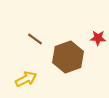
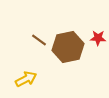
brown line: moved 4 px right, 1 px down
brown hexagon: moved 10 px up; rotated 8 degrees clockwise
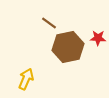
brown line: moved 10 px right, 17 px up
yellow arrow: rotated 40 degrees counterclockwise
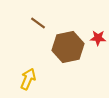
brown line: moved 11 px left
yellow arrow: moved 2 px right
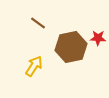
brown hexagon: moved 3 px right
yellow arrow: moved 6 px right, 13 px up; rotated 10 degrees clockwise
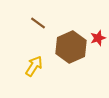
red star: rotated 21 degrees counterclockwise
brown hexagon: rotated 12 degrees counterclockwise
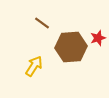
brown line: moved 4 px right
brown hexagon: rotated 20 degrees clockwise
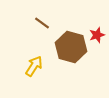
red star: moved 1 px left, 3 px up
brown hexagon: rotated 20 degrees clockwise
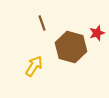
brown line: rotated 35 degrees clockwise
red star: moved 2 px up
